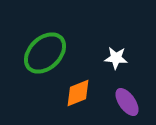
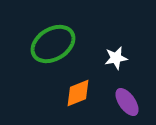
green ellipse: moved 8 px right, 9 px up; rotated 12 degrees clockwise
white star: rotated 15 degrees counterclockwise
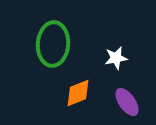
green ellipse: rotated 54 degrees counterclockwise
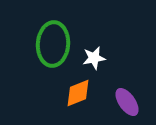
white star: moved 22 px left
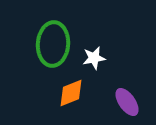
orange diamond: moved 7 px left
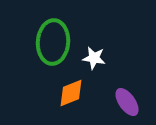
green ellipse: moved 2 px up
white star: rotated 20 degrees clockwise
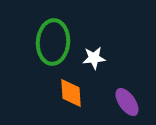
white star: rotated 15 degrees counterclockwise
orange diamond: rotated 72 degrees counterclockwise
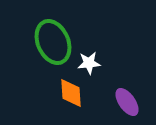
green ellipse: rotated 27 degrees counterclockwise
white star: moved 5 px left, 5 px down
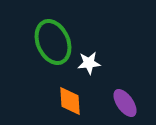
orange diamond: moved 1 px left, 8 px down
purple ellipse: moved 2 px left, 1 px down
